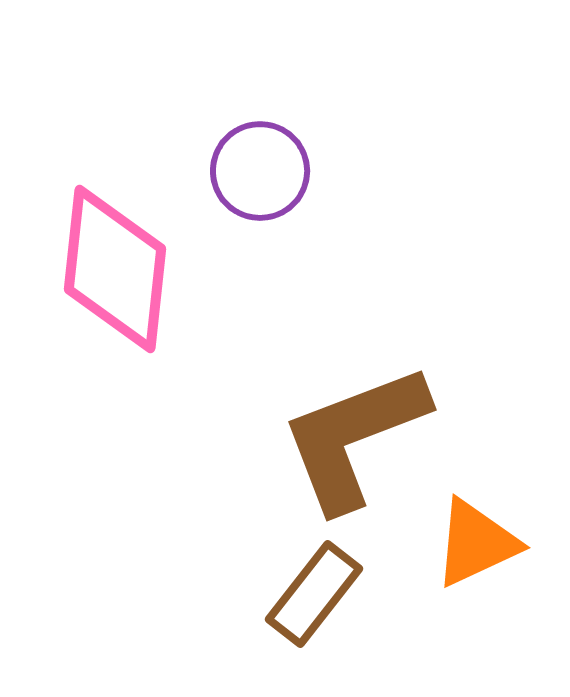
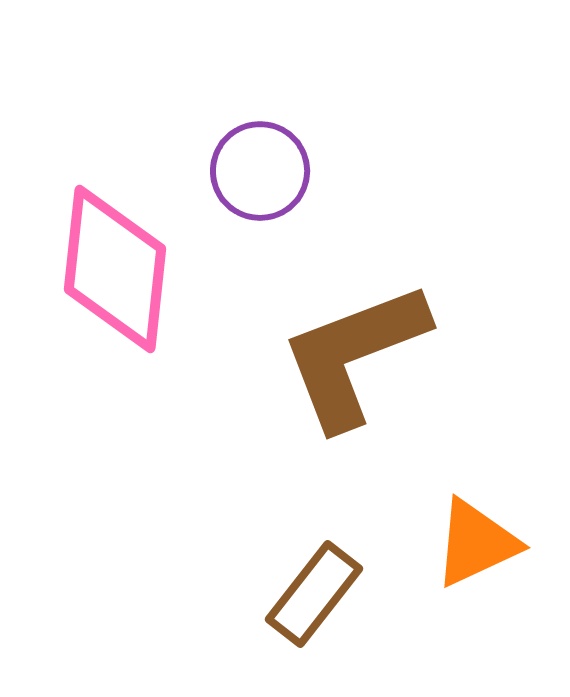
brown L-shape: moved 82 px up
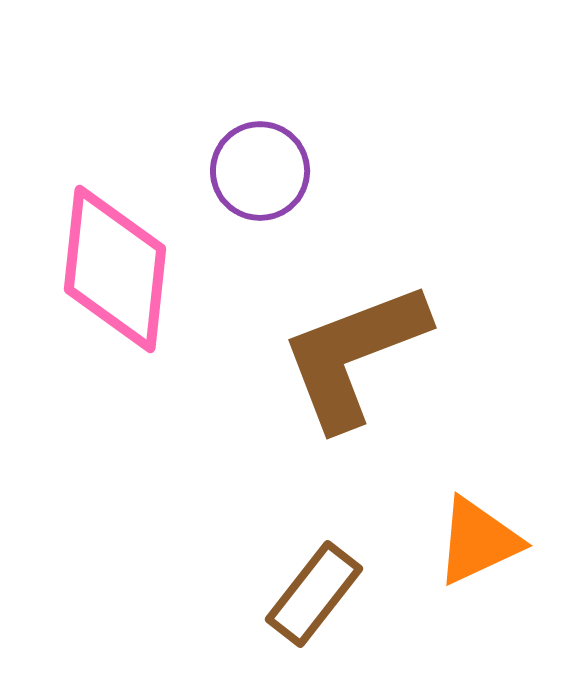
orange triangle: moved 2 px right, 2 px up
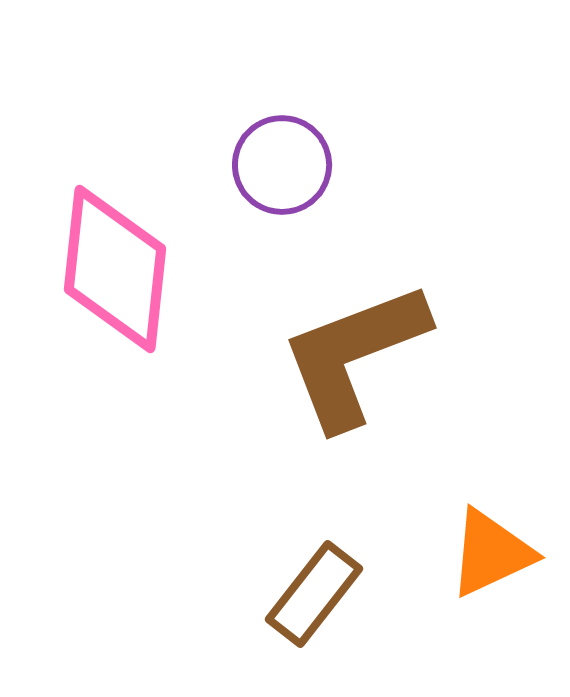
purple circle: moved 22 px right, 6 px up
orange triangle: moved 13 px right, 12 px down
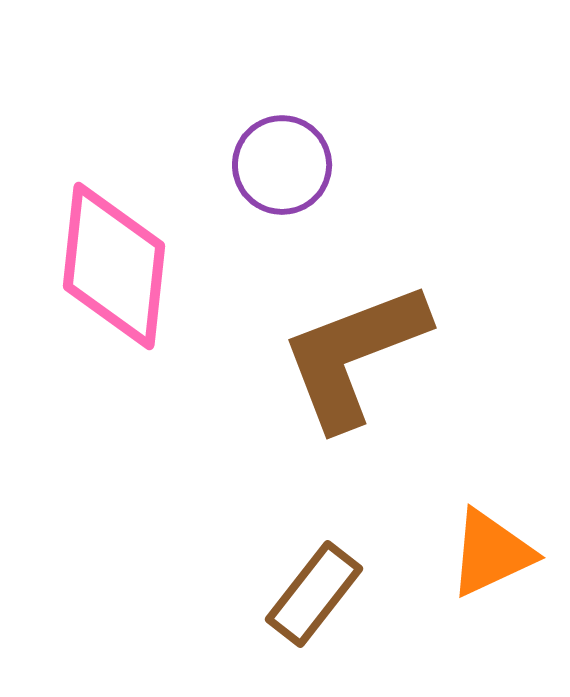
pink diamond: moved 1 px left, 3 px up
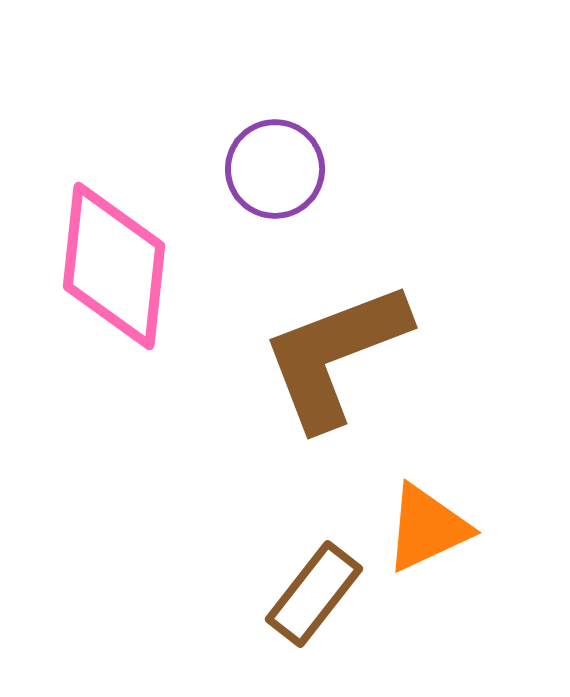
purple circle: moved 7 px left, 4 px down
brown L-shape: moved 19 px left
orange triangle: moved 64 px left, 25 px up
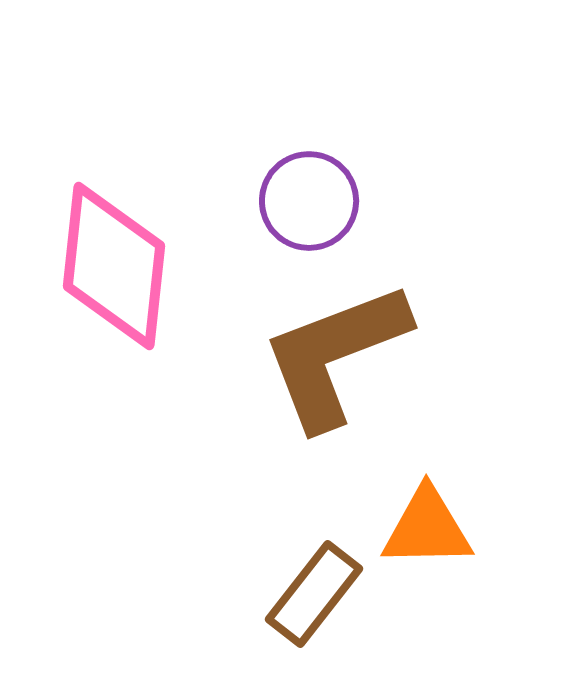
purple circle: moved 34 px right, 32 px down
orange triangle: rotated 24 degrees clockwise
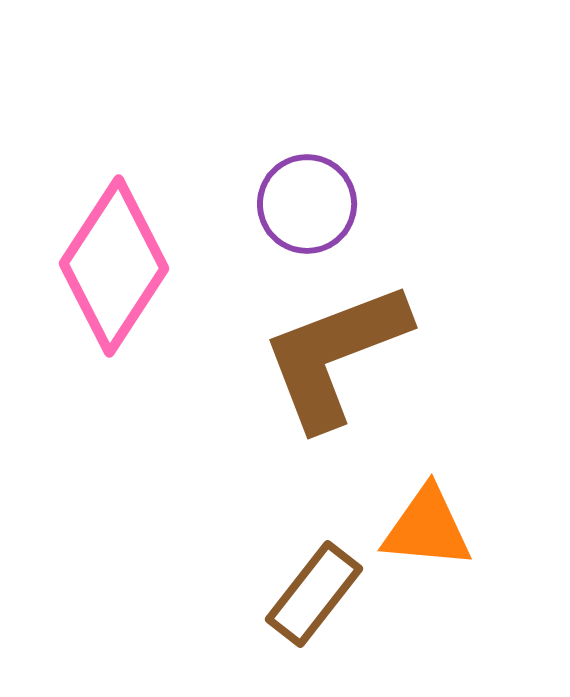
purple circle: moved 2 px left, 3 px down
pink diamond: rotated 27 degrees clockwise
orange triangle: rotated 6 degrees clockwise
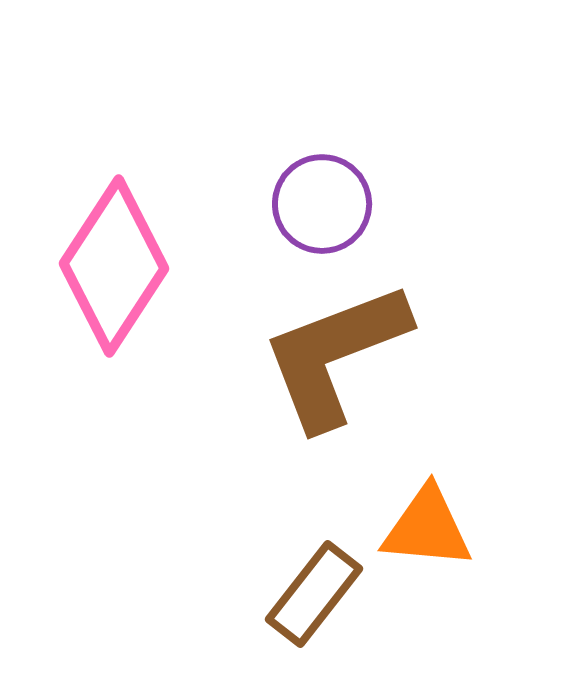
purple circle: moved 15 px right
